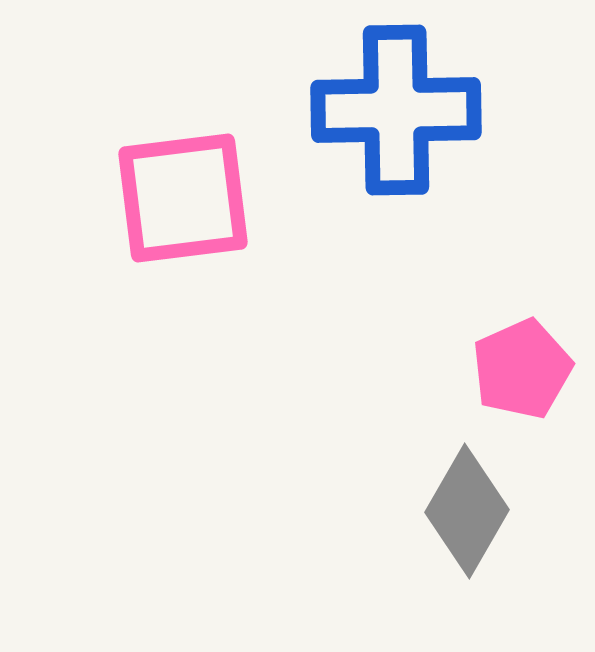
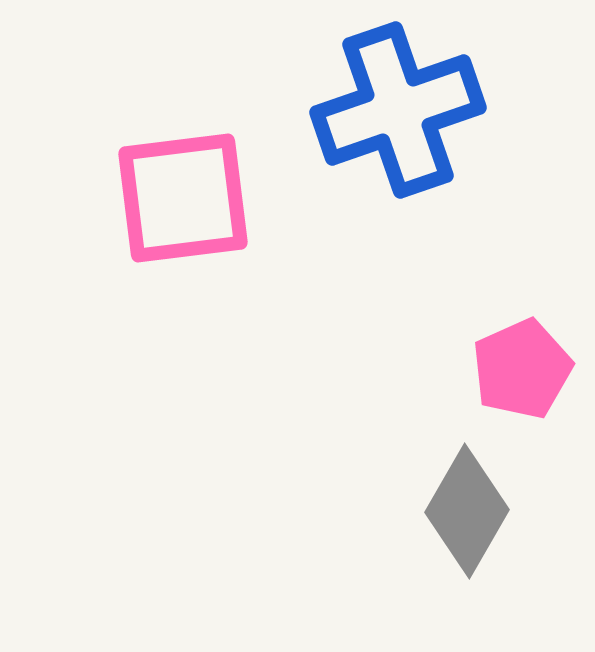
blue cross: moved 2 px right; rotated 18 degrees counterclockwise
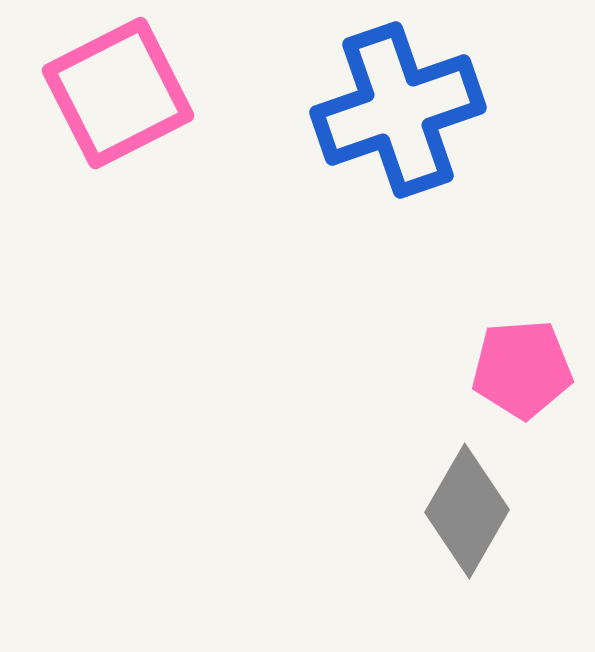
pink square: moved 65 px left, 105 px up; rotated 20 degrees counterclockwise
pink pentagon: rotated 20 degrees clockwise
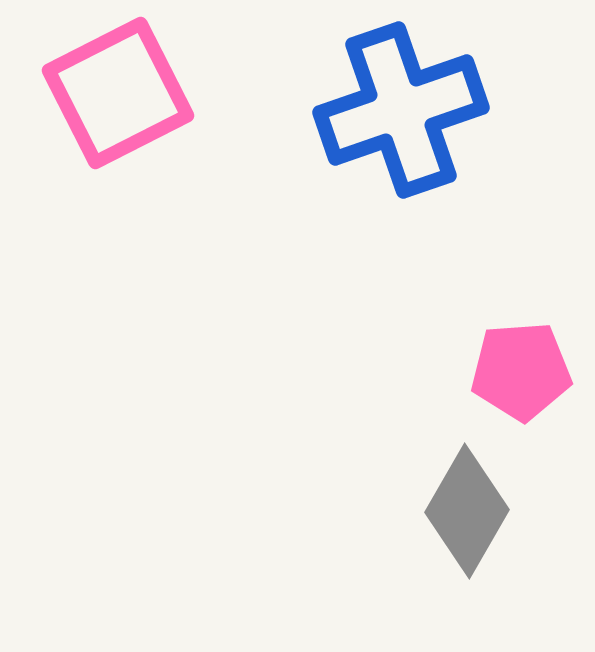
blue cross: moved 3 px right
pink pentagon: moved 1 px left, 2 px down
